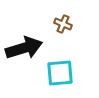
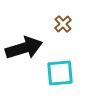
brown cross: rotated 24 degrees clockwise
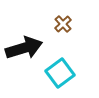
cyan square: rotated 32 degrees counterclockwise
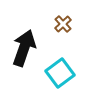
black arrow: rotated 54 degrees counterclockwise
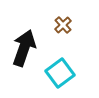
brown cross: moved 1 px down
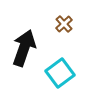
brown cross: moved 1 px right, 1 px up
